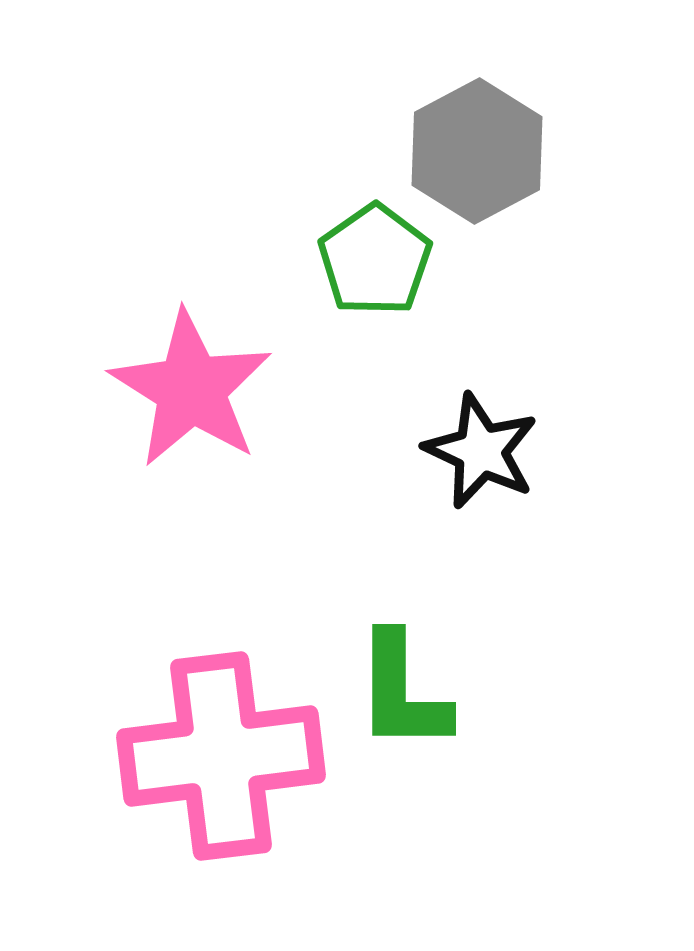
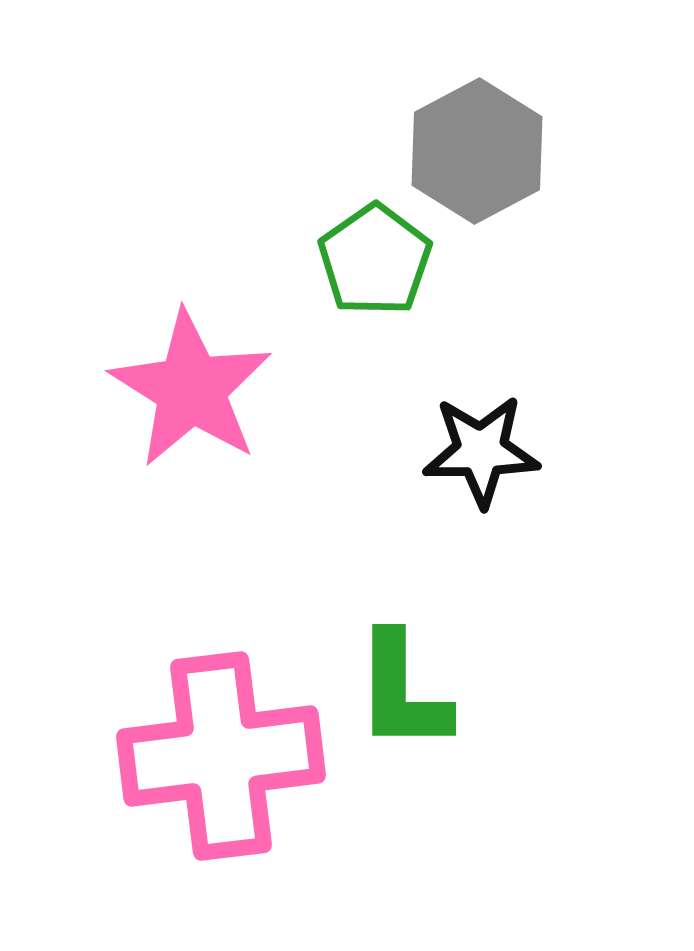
black star: rotated 26 degrees counterclockwise
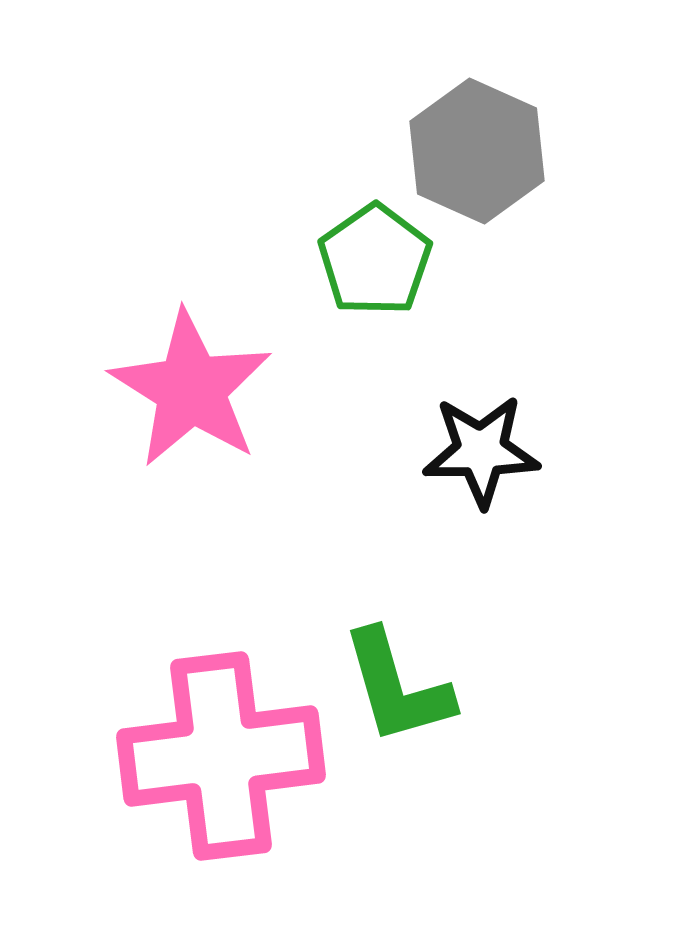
gray hexagon: rotated 8 degrees counterclockwise
green L-shape: moved 5 px left, 5 px up; rotated 16 degrees counterclockwise
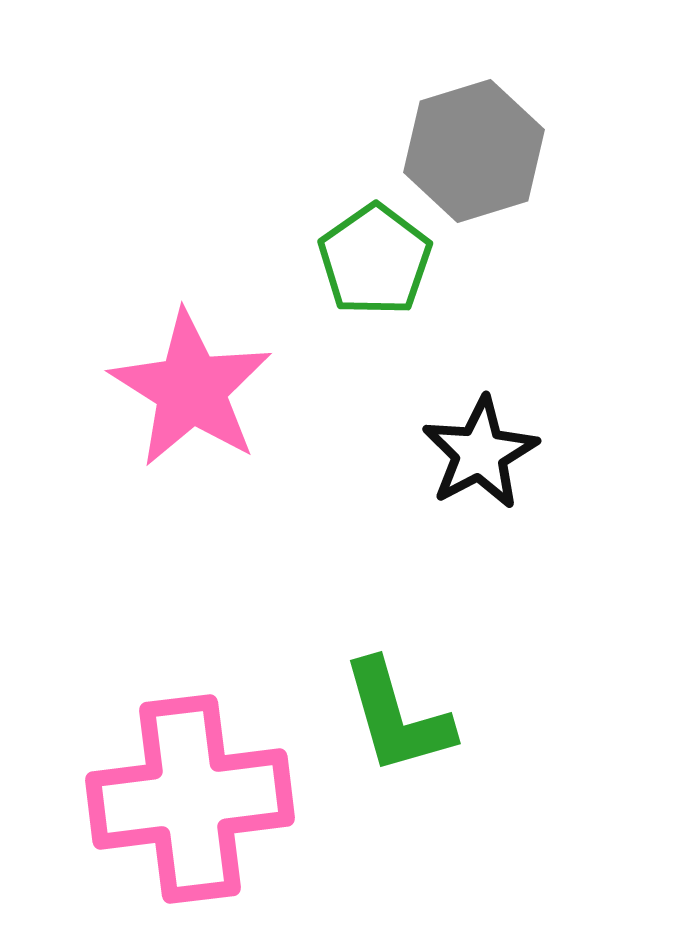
gray hexagon: moved 3 px left; rotated 19 degrees clockwise
black star: moved 1 px left, 2 px down; rotated 27 degrees counterclockwise
green L-shape: moved 30 px down
pink cross: moved 31 px left, 43 px down
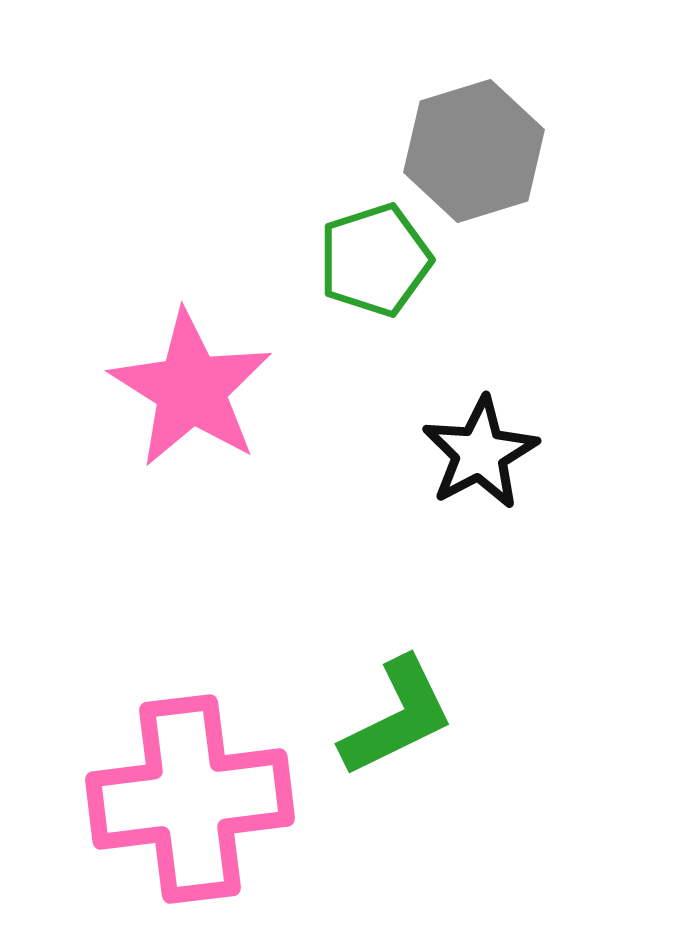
green pentagon: rotated 17 degrees clockwise
green L-shape: rotated 100 degrees counterclockwise
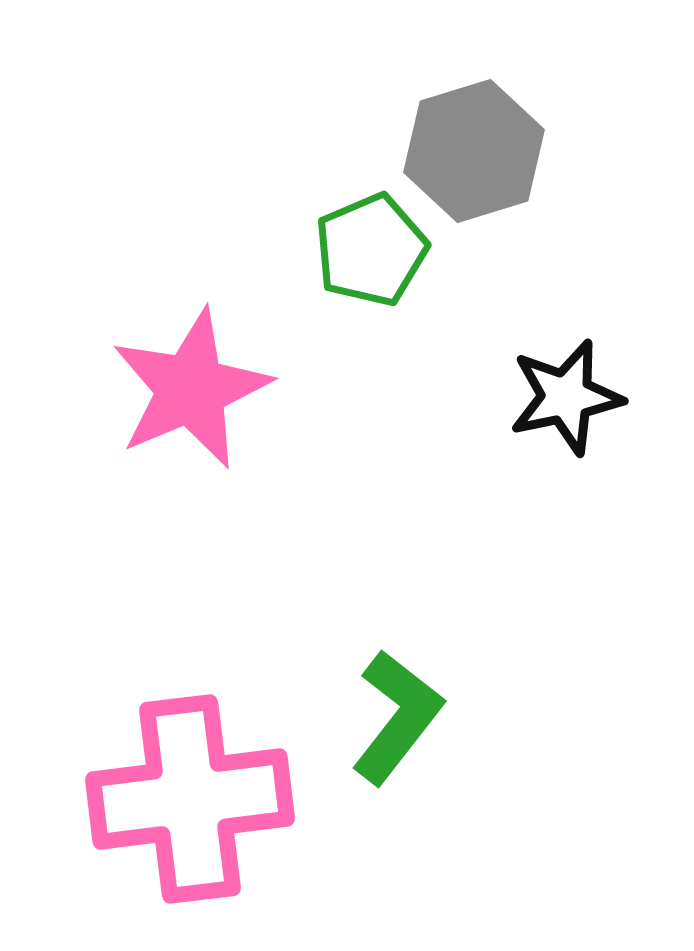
green pentagon: moved 4 px left, 10 px up; rotated 5 degrees counterclockwise
pink star: rotated 17 degrees clockwise
black star: moved 86 px right, 56 px up; rotated 16 degrees clockwise
green L-shape: rotated 26 degrees counterclockwise
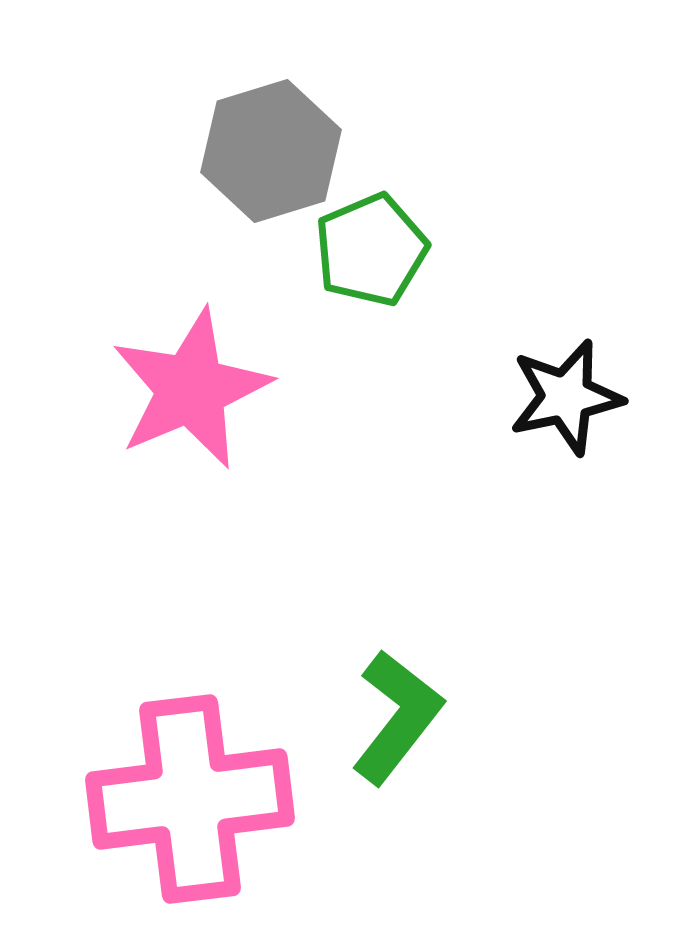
gray hexagon: moved 203 px left
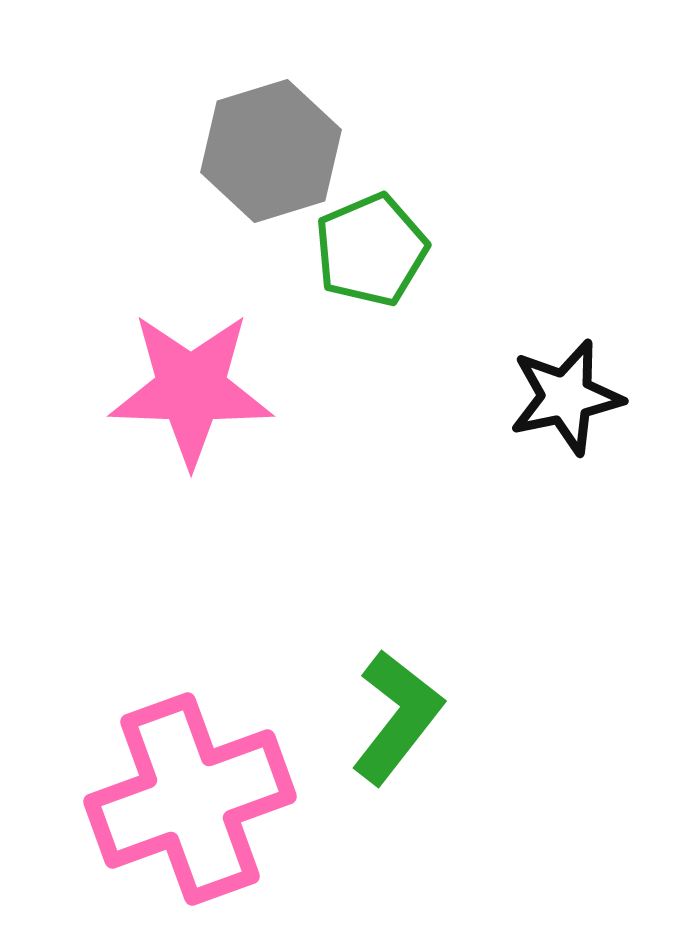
pink star: rotated 25 degrees clockwise
pink cross: rotated 13 degrees counterclockwise
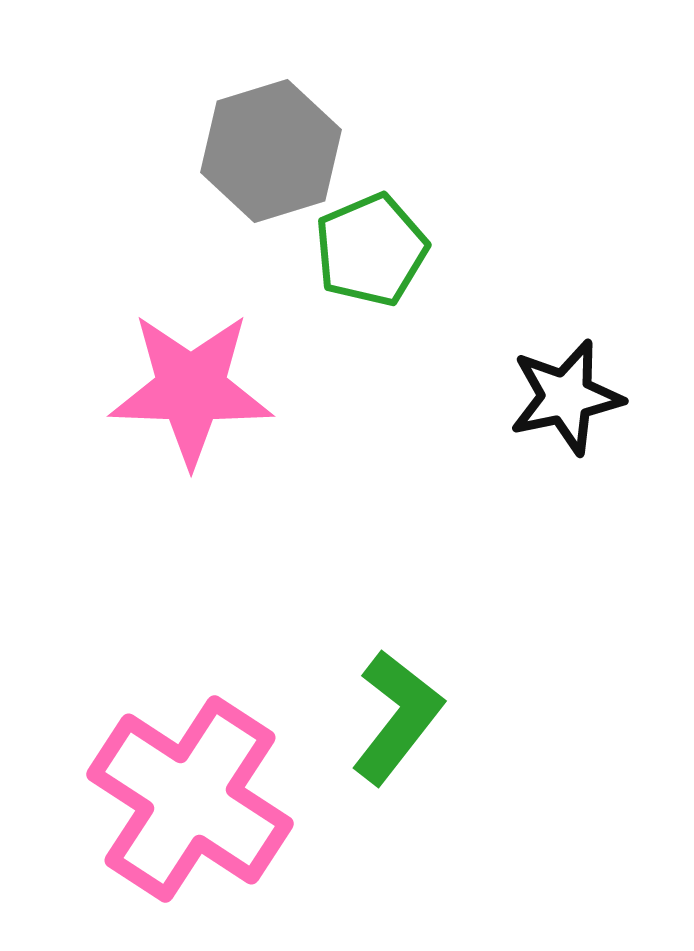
pink cross: rotated 37 degrees counterclockwise
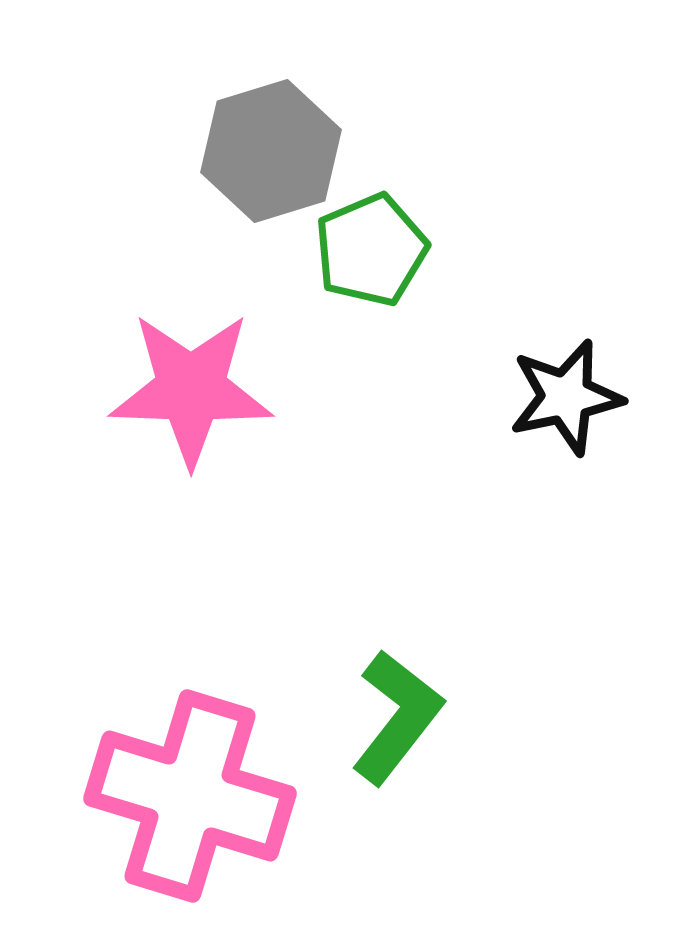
pink cross: moved 3 px up; rotated 16 degrees counterclockwise
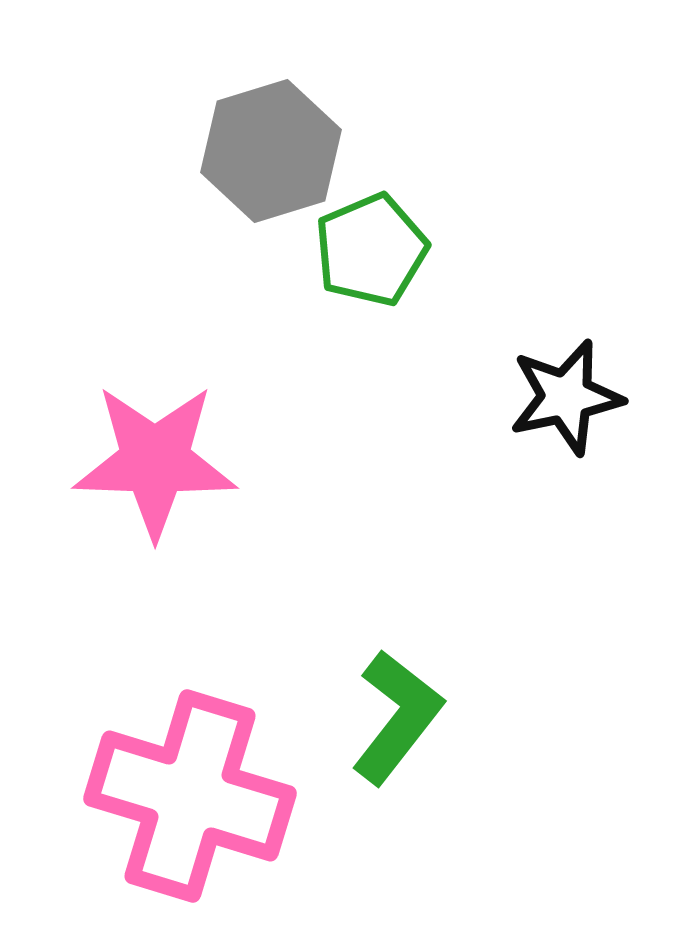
pink star: moved 36 px left, 72 px down
